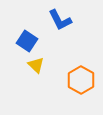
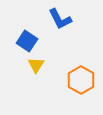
blue L-shape: moved 1 px up
yellow triangle: rotated 18 degrees clockwise
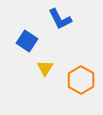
yellow triangle: moved 9 px right, 3 px down
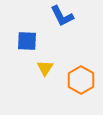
blue L-shape: moved 2 px right, 3 px up
blue square: rotated 30 degrees counterclockwise
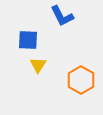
blue square: moved 1 px right, 1 px up
yellow triangle: moved 7 px left, 3 px up
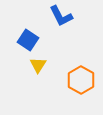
blue L-shape: moved 1 px left
blue square: rotated 30 degrees clockwise
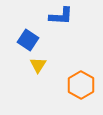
blue L-shape: rotated 60 degrees counterclockwise
orange hexagon: moved 5 px down
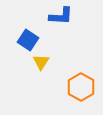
yellow triangle: moved 3 px right, 3 px up
orange hexagon: moved 2 px down
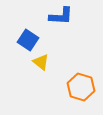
yellow triangle: rotated 24 degrees counterclockwise
orange hexagon: rotated 12 degrees counterclockwise
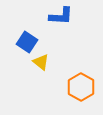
blue square: moved 1 px left, 2 px down
orange hexagon: rotated 12 degrees clockwise
